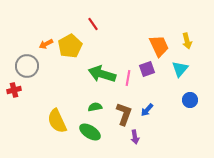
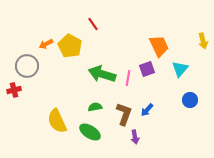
yellow arrow: moved 16 px right
yellow pentagon: rotated 15 degrees counterclockwise
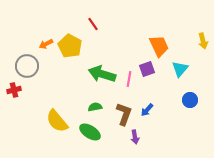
pink line: moved 1 px right, 1 px down
yellow semicircle: rotated 15 degrees counterclockwise
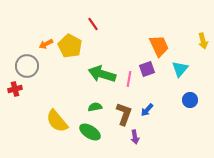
red cross: moved 1 px right, 1 px up
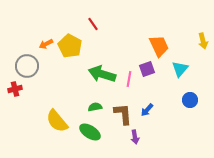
brown L-shape: moved 1 px left; rotated 25 degrees counterclockwise
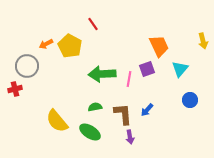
green arrow: rotated 20 degrees counterclockwise
purple arrow: moved 5 px left
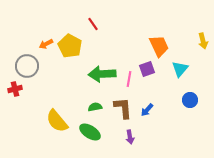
brown L-shape: moved 6 px up
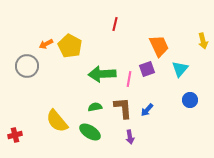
red line: moved 22 px right; rotated 48 degrees clockwise
red cross: moved 46 px down
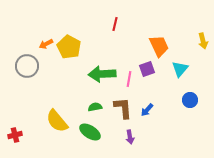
yellow pentagon: moved 1 px left, 1 px down
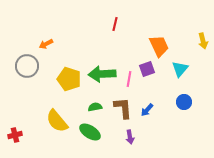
yellow pentagon: moved 32 px down; rotated 10 degrees counterclockwise
blue circle: moved 6 px left, 2 px down
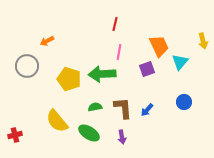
orange arrow: moved 1 px right, 3 px up
cyan triangle: moved 7 px up
pink line: moved 10 px left, 27 px up
green ellipse: moved 1 px left, 1 px down
purple arrow: moved 8 px left
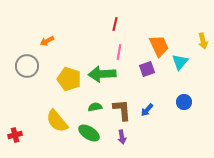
brown L-shape: moved 1 px left, 2 px down
